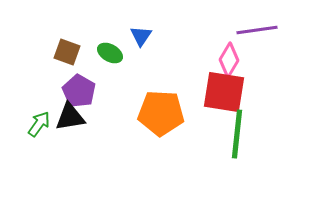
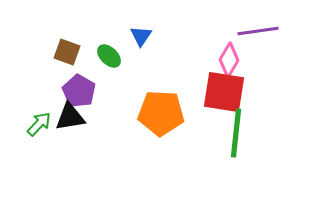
purple line: moved 1 px right, 1 px down
green ellipse: moved 1 px left, 3 px down; rotated 15 degrees clockwise
green arrow: rotated 8 degrees clockwise
green line: moved 1 px left, 1 px up
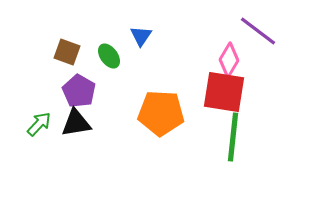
purple line: rotated 45 degrees clockwise
green ellipse: rotated 10 degrees clockwise
black triangle: moved 6 px right, 6 px down
green line: moved 3 px left, 4 px down
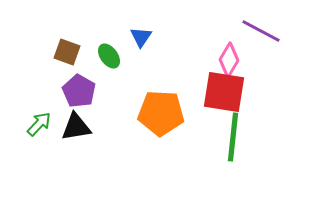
purple line: moved 3 px right; rotated 9 degrees counterclockwise
blue triangle: moved 1 px down
black triangle: moved 4 px down
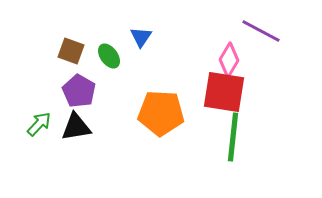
brown square: moved 4 px right, 1 px up
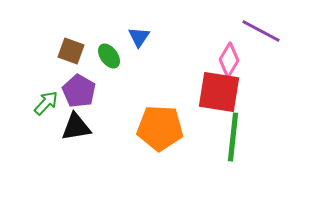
blue triangle: moved 2 px left
red square: moved 5 px left
orange pentagon: moved 1 px left, 15 px down
green arrow: moved 7 px right, 21 px up
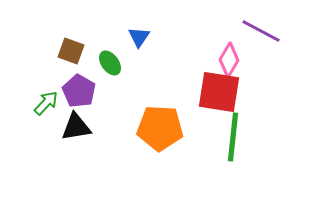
green ellipse: moved 1 px right, 7 px down
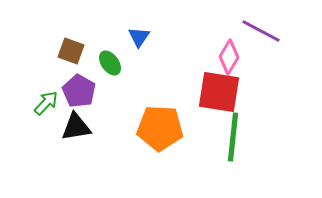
pink diamond: moved 3 px up
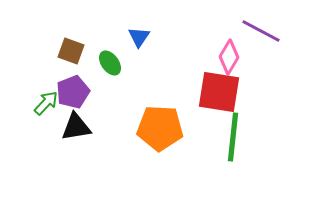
purple pentagon: moved 6 px left, 1 px down; rotated 20 degrees clockwise
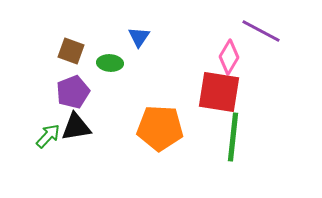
green ellipse: rotated 50 degrees counterclockwise
green arrow: moved 2 px right, 33 px down
